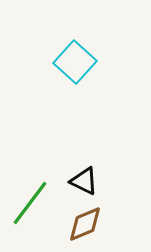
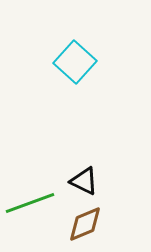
green line: rotated 33 degrees clockwise
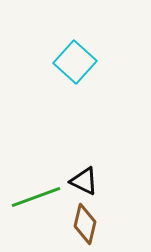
green line: moved 6 px right, 6 px up
brown diamond: rotated 54 degrees counterclockwise
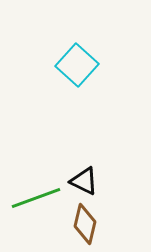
cyan square: moved 2 px right, 3 px down
green line: moved 1 px down
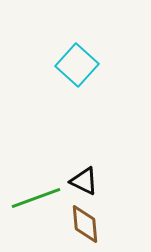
brown diamond: rotated 18 degrees counterclockwise
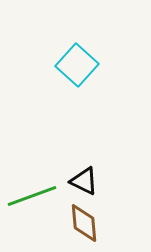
green line: moved 4 px left, 2 px up
brown diamond: moved 1 px left, 1 px up
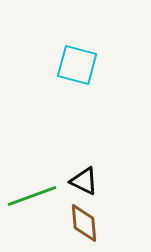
cyan square: rotated 27 degrees counterclockwise
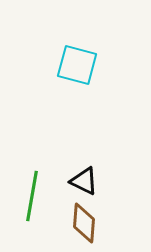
green line: rotated 60 degrees counterclockwise
brown diamond: rotated 9 degrees clockwise
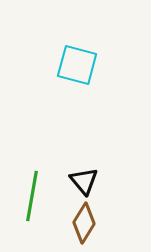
black triangle: rotated 24 degrees clockwise
brown diamond: rotated 27 degrees clockwise
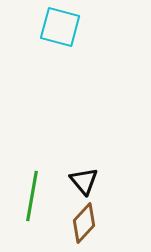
cyan square: moved 17 px left, 38 px up
brown diamond: rotated 12 degrees clockwise
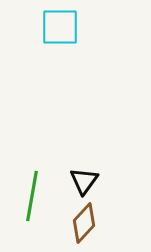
cyan square: rotated 15 degrees counterclockwise
black triangle: rotated 16 degrees clockwise
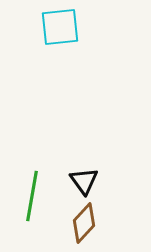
cyan square: rotated 6 degrees counterclockwise
black triangle: rotated 12 degrees counterclockwise
